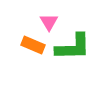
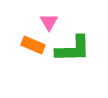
green L-shape: moved 2 px down
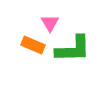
pink triangle: moved 1 px right, 1 px down
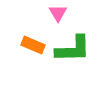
pink triangle: moved 8 px right, 10 px up
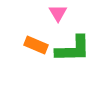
orange rectangle: moved 3 px right
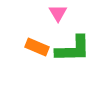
orange rectangle: moved 1 px right, 2 px down
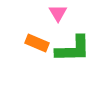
orange rectangle: moved 4 px up
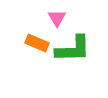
pink triangle: moved 1 px left, 5 px down
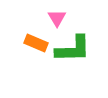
orange rectangle: moved 1 px left
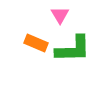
pink triangle: moved 3 px right, 3 px up
